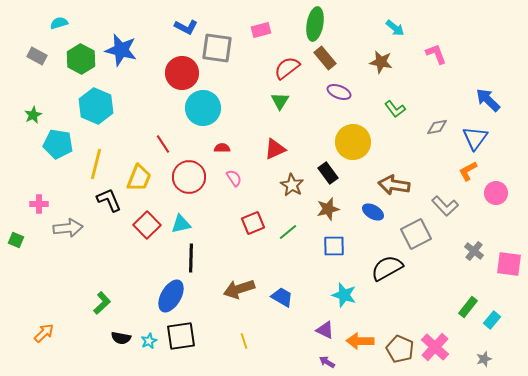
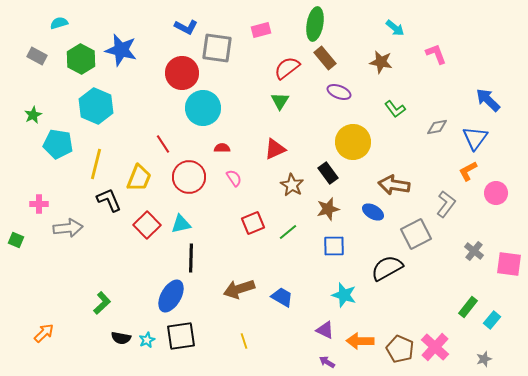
gray L-shape at (445, 206): moved 1 px right, 2 px up; rotated 100 degrees counterclockwise
cyan star at (149, 341): moved 2 px left, 1 px up
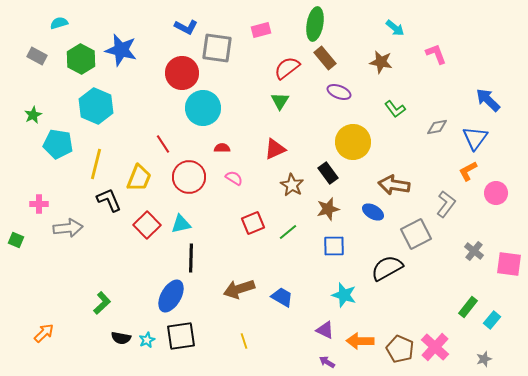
pink semicircle at (234, 178): rotated 24 degrees counterclockwise
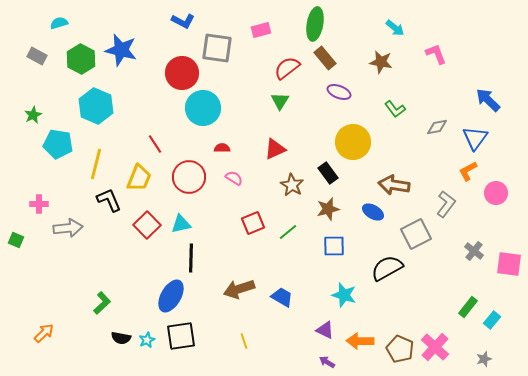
blue L-shape at (186, 27): moved 3 px left, 6 px up
red line at (163, 144): moved 8 px left
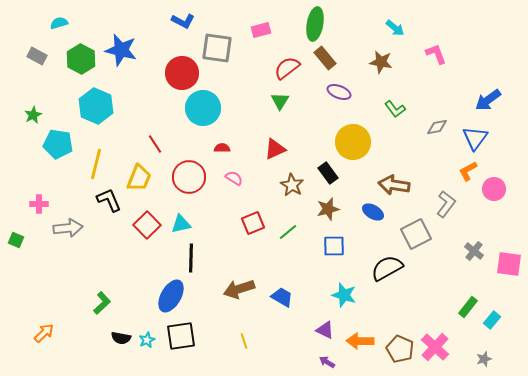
blue arrow at (488, 100): rotated 80 degrees counterclockwise
pink circle at (496, 193): moved 2 px left, 4 px up
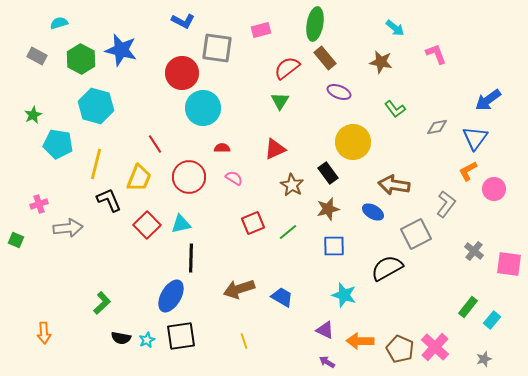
cyan hexagon at (96, 106): rotated 8 degrees counterclockwise
pink cross at (39, 204): rotated 18 degrees counterclockwise
orange arrow at (44, 333): rotated 130 degrees clockwise
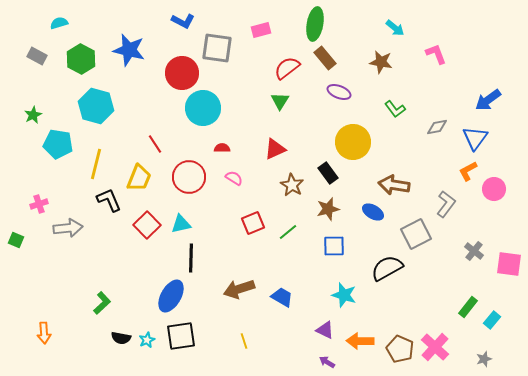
blue star at (121, 50): moved 8 px right
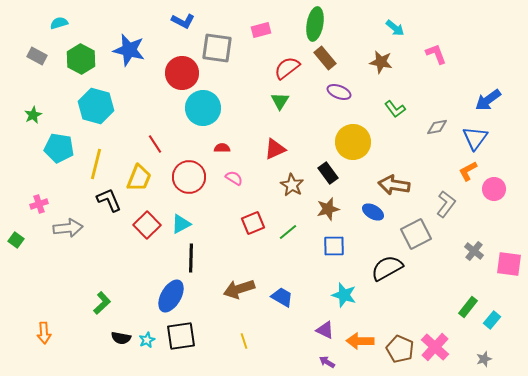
cyan pentagon at (58, 144): moved 1 px right, 4 px down
cyan triangle at (181, 224): rotated 15 degrees counterclockwise
green square at (16, 240): rotated 14 degrees clockwise
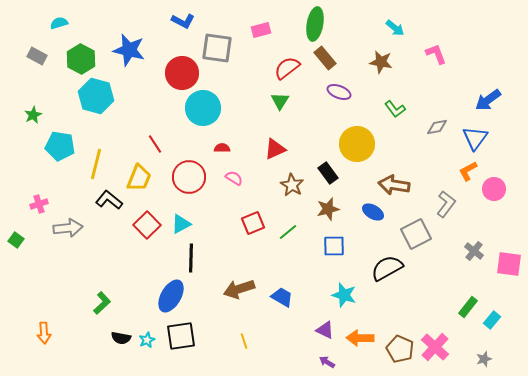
cyan hexagon at (96, 106): moved 10 px up
yellow circle at (353, 142): moved 4 px right, 2 px down
cyan pentagon at (59, 148): moved 1 px right, 2 px up
black L-shape at (109, 200): rotated 28 degrees counterclockwise
orange arrow at (360, 341): moved 3 px up
